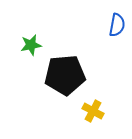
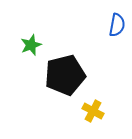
green star: rotated 10 degrees counterclockwise
black pentagon: rotated 9 degrees counterclockwise
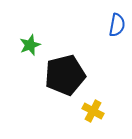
green star: moved 1 px left
